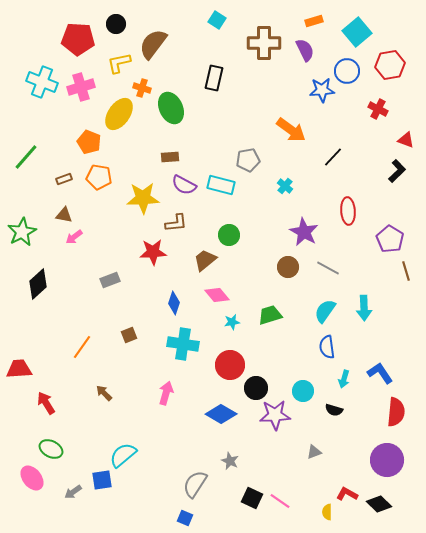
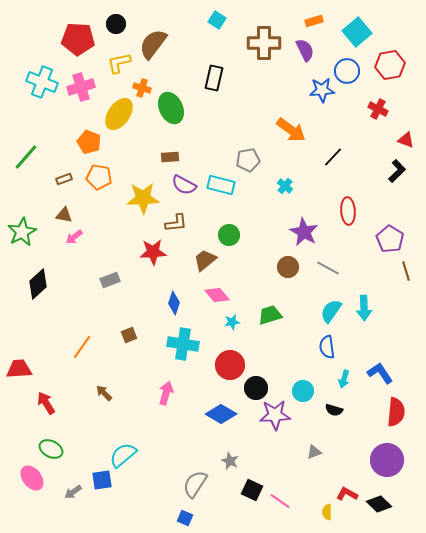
cyan semicircle at (325, 311): moved 6 px right
black square at (252, 498): moved 8 px up
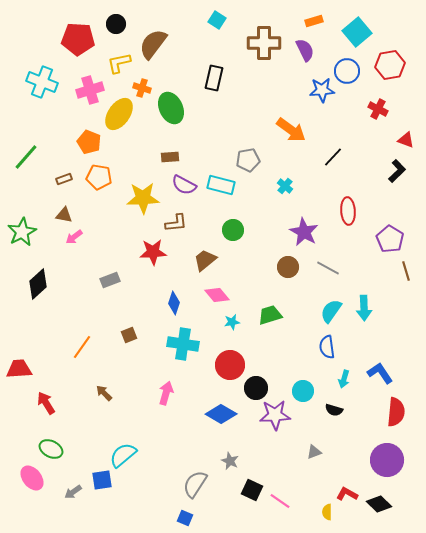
pink cross at (81, 87): moved 9 px right, 3 px down
green circle at (229, 235): moved 4 px right, 5 px up
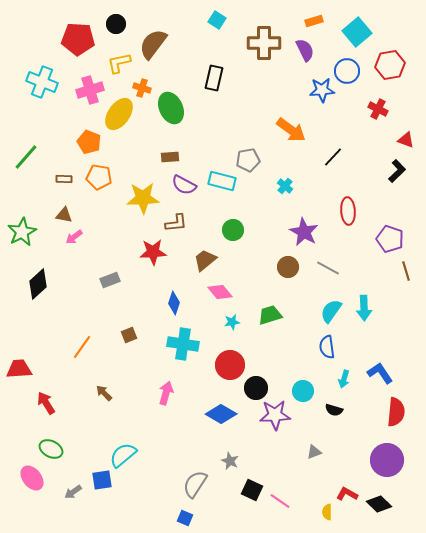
brown rectangle at (64, 179): rotated 21 degrees clockwise
cyan rectangle at (221, 185): moved 1 px right, 4 px up
purple pentagon at (390, 239): rotated 12 degrees counterclockwise
pink diamond at (217, 295): moved 3 px right, 3 px up
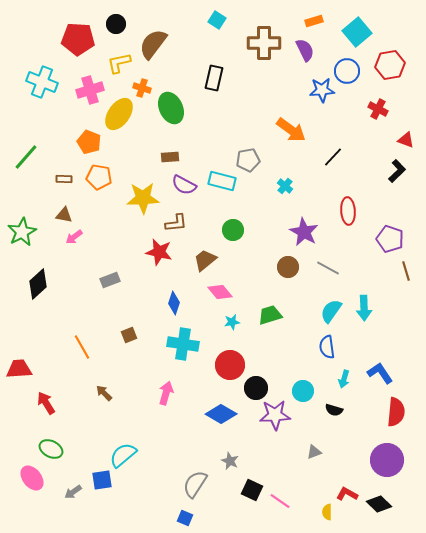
red star at (153, 252): moved 6 px right; rotated 16 degrees clockwise
orange line at (82, 347): rotated 65 degrees counterclockwise
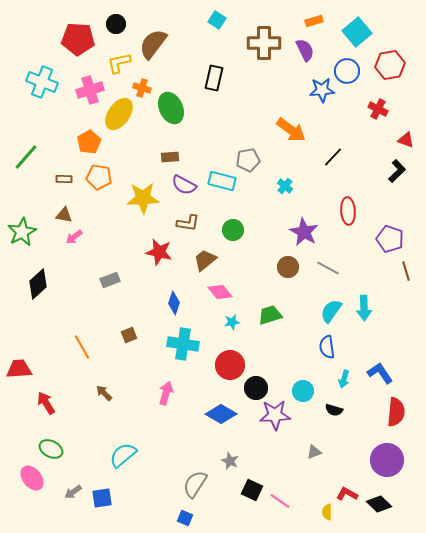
orange pentagon at (89, 142): rotated 20 degrees clockwise
brown L-shape at (176, 223): moved 12 px right; rotated 15 degrees clockwise
blue square at (102, 480): moved 18 px down
